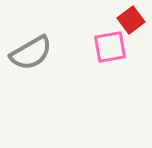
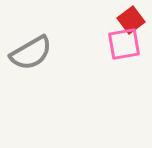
pink square: moved 14 px right, 3 px up
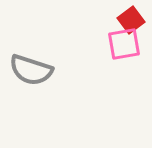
gray semicircle: moved 17 px down; rotated 48 degrees clockwise
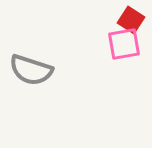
red square: rotated 20 degrees counterclockwise
